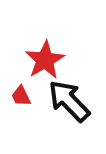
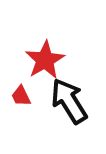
black arrow: rotated 12 degrees clockwise
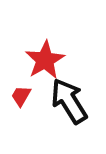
red trapezoid: rotated 55 degrees clockwise
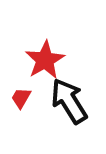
red trapezoid: moved 2 px down
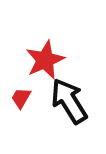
red star: rotated 6 degrees clockwise
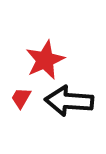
black arrow: rotated 54 degrees counterclockwise
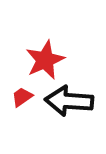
red trapezoid: moved 1 px right, 1 px up; rotated 25 degrees clockwise
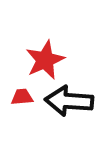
red trapezoid: rotated 30 degrees clockwise
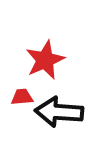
black arrow: moved 10 px left, 11 px down
